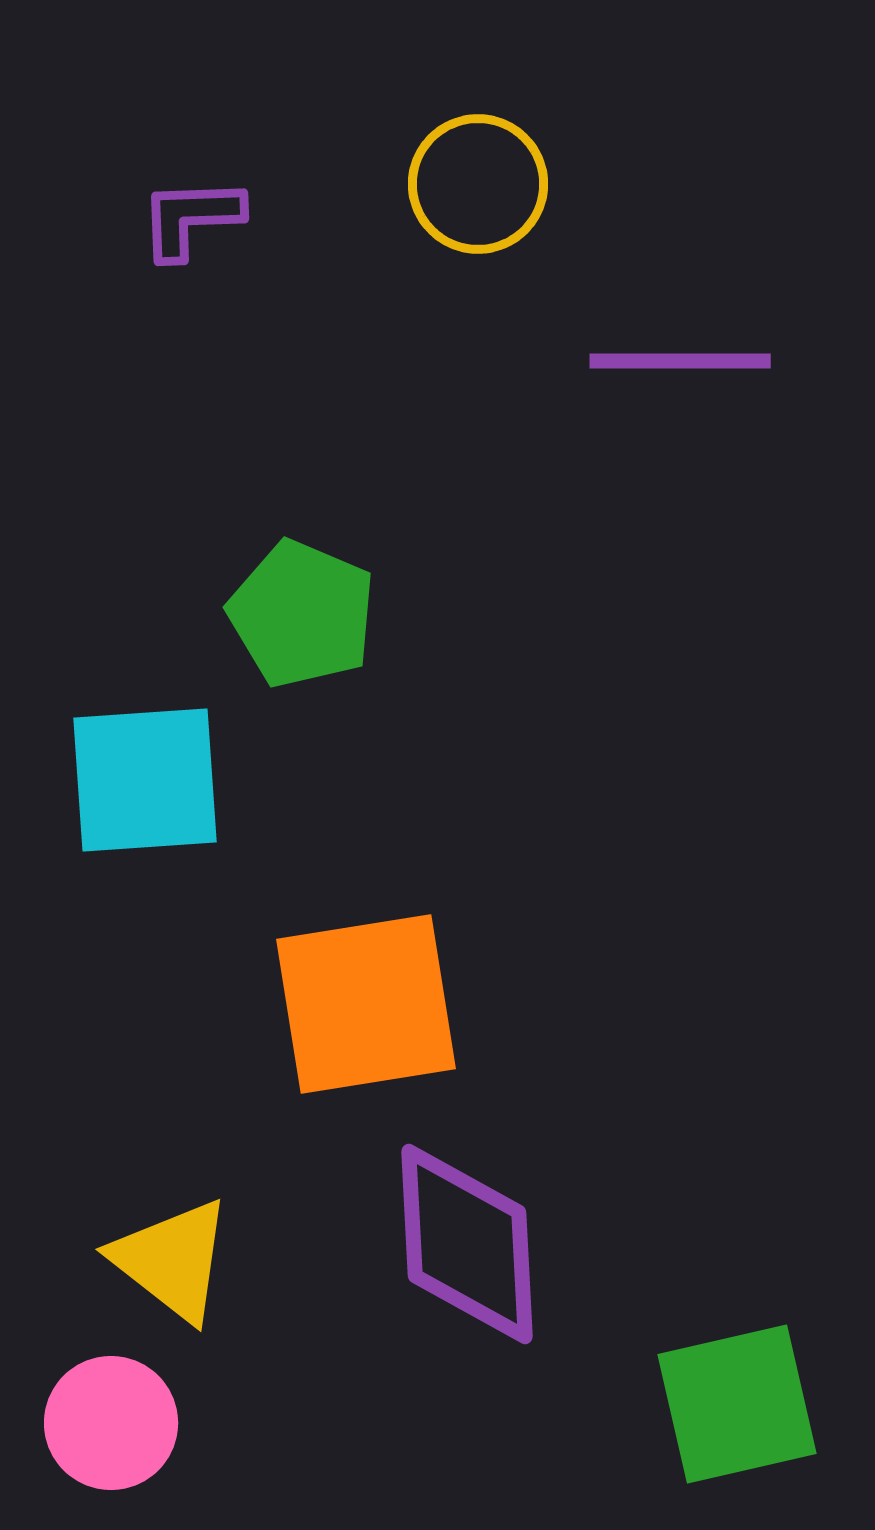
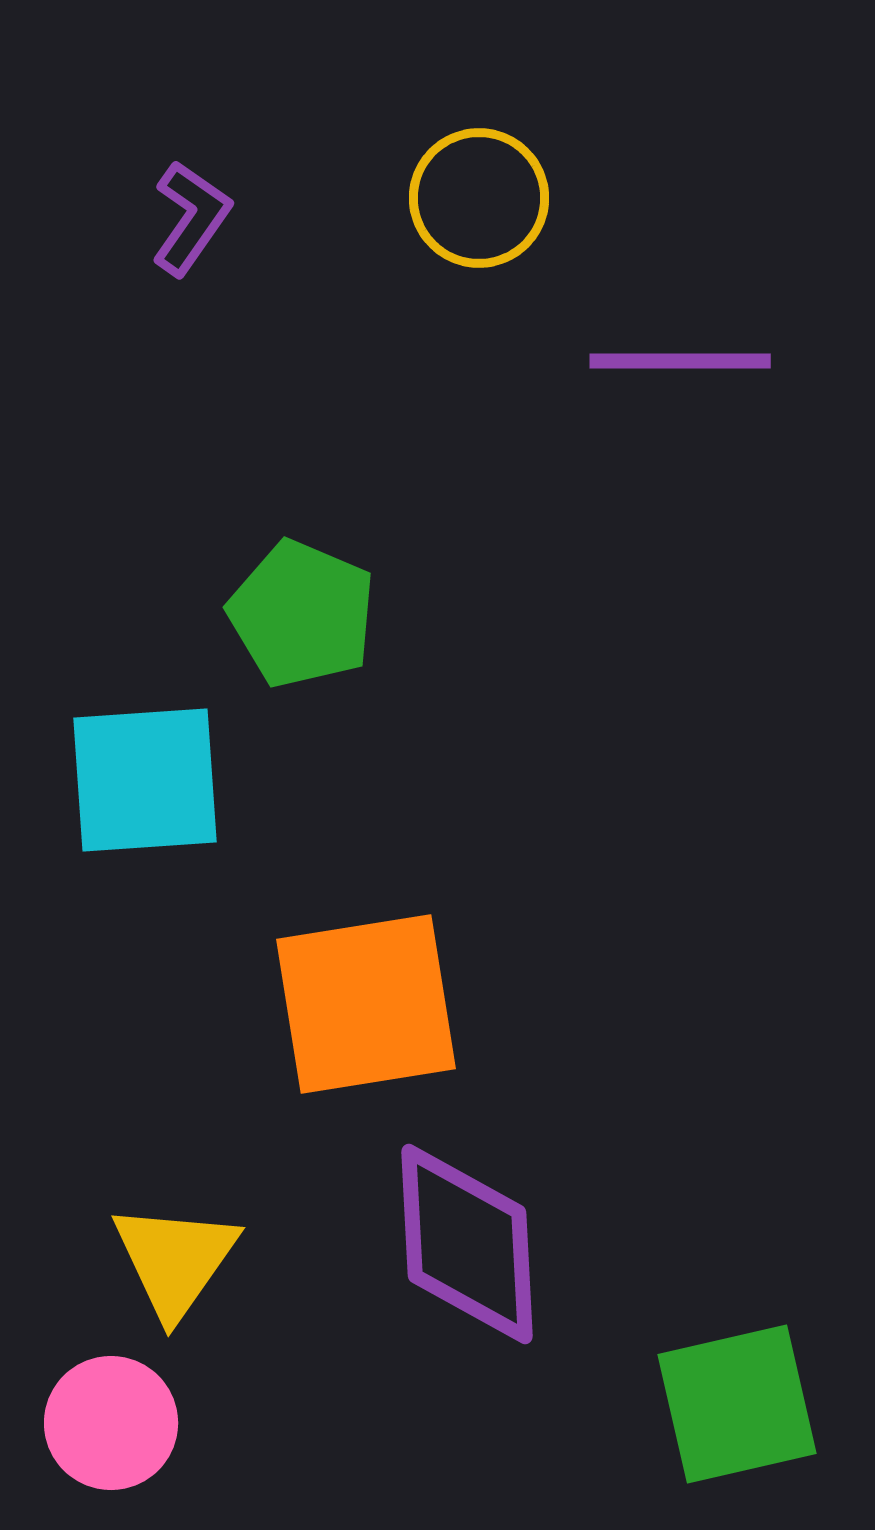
yellow circle: moved 1 px right, 14 px down
purple L-shape: rotated 127 degrees clockwise
yellow triangle: moved 3 px right; rotated 27 degrees clockwise
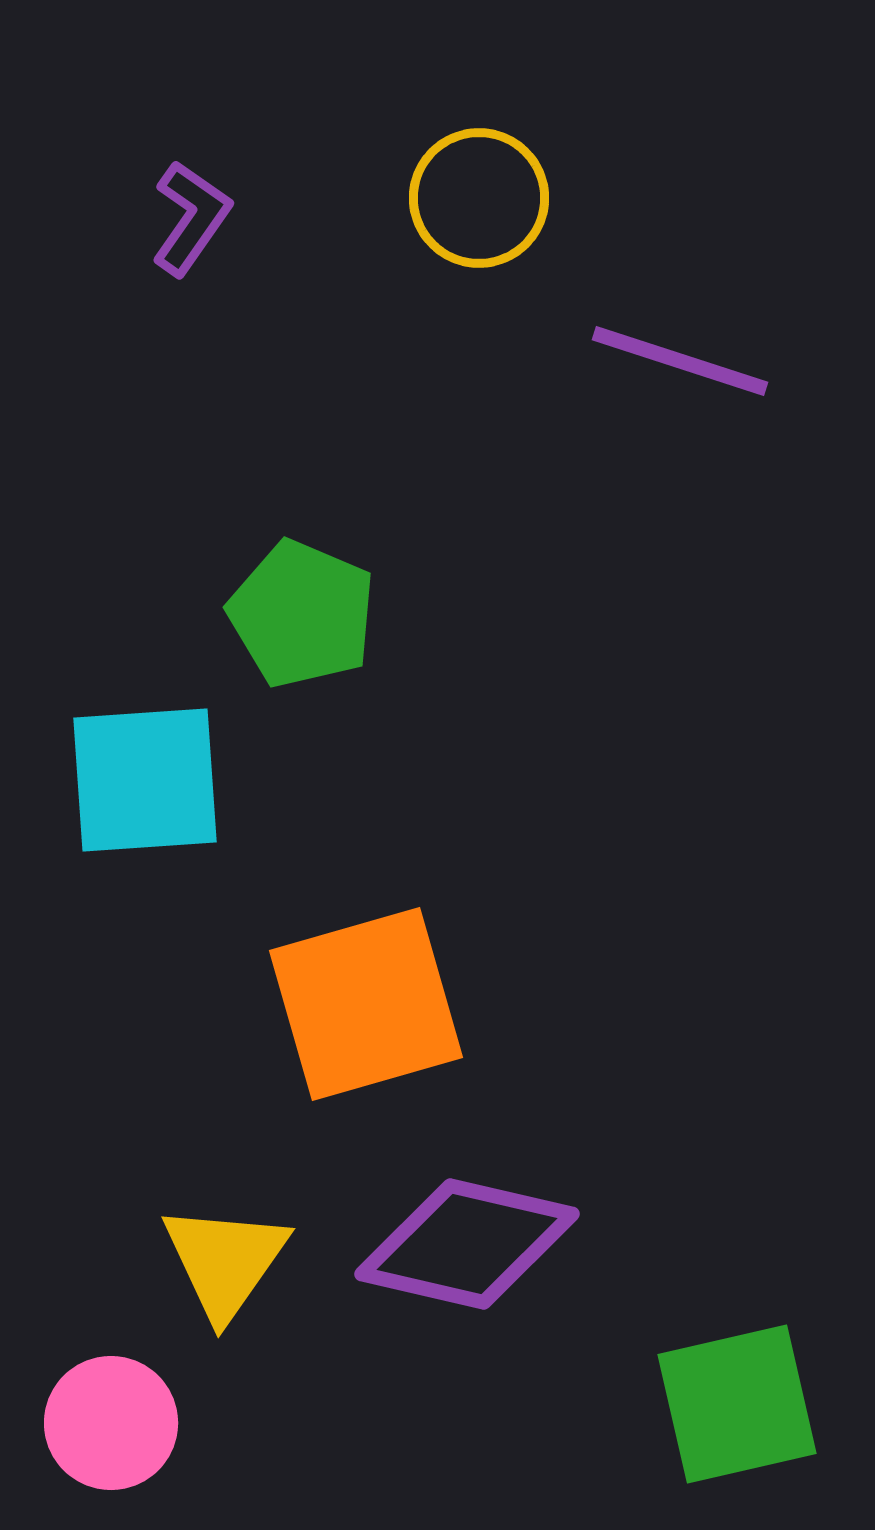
purple line: rotated 18 degrees clockwise
orange square: rotated 7 degrees counterclockwise
purple diamond: rotated 74 degrees counterclockwise
yellow triangle: moved 50 px right, 1 px down
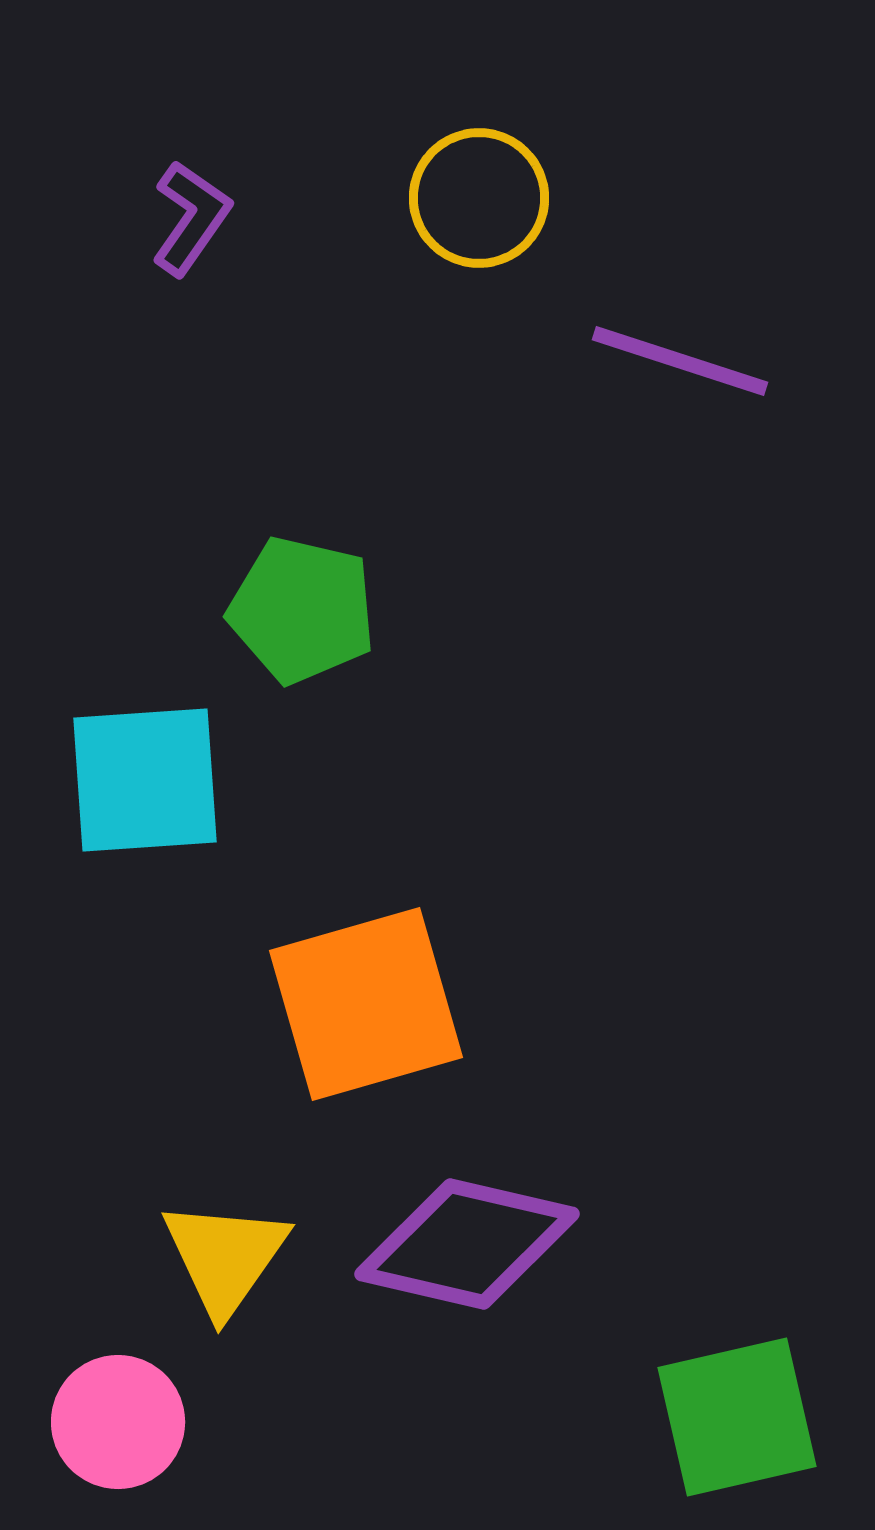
green pentagon: moved 4 px up; rotated 10 degrees counterclockwise
yellow triangle: moved 4 px up
green square: moved 13 px down
pink circle: moved 7 px right, 1 px up
